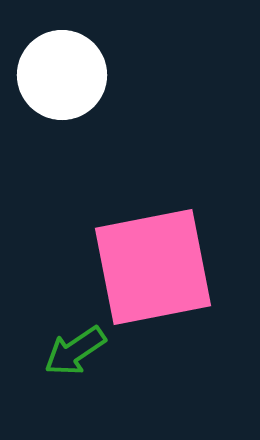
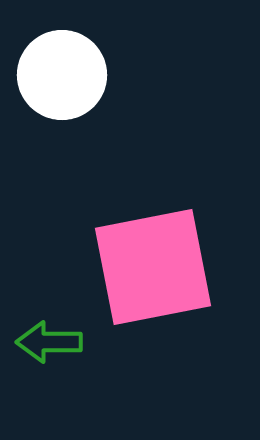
green arrow: moved 26 px left, 9 px up; rotated 34 degrees clockwise
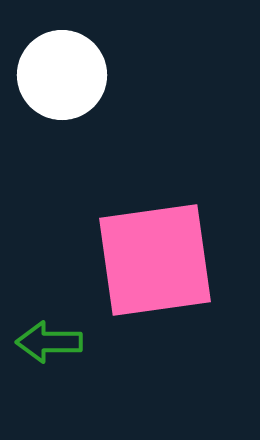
pink square: moved 2 px right, 7 px up; rotated 3 degrees clockwise
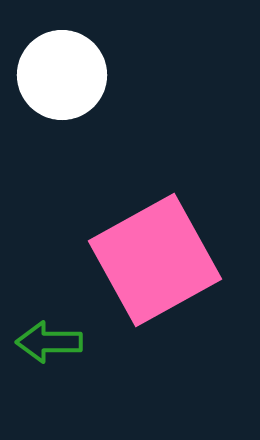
pink square: rotated 21 degrees counterclockwise
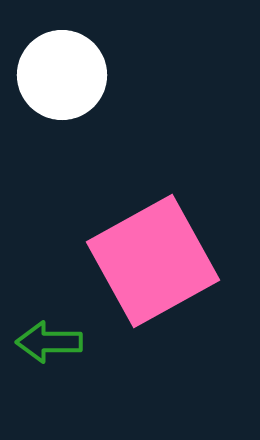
pink square: moved 2 px left, 1 px down
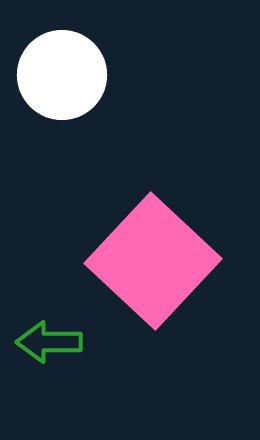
pink square: rotated 18 degrees counterclockwise
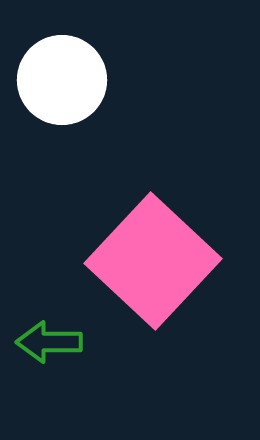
white circle: moved 5 px down
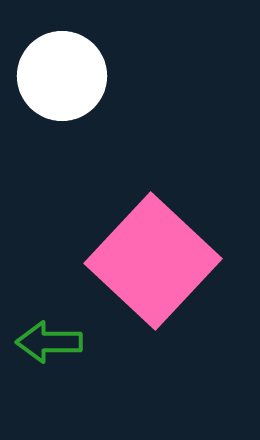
white circle: moved 4 px up
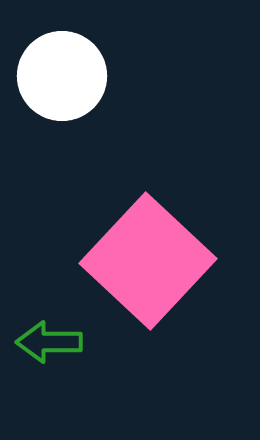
pink square: moved 5 px left
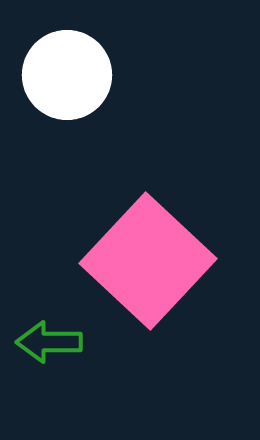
white circle: moved 5 px right, 1 px up
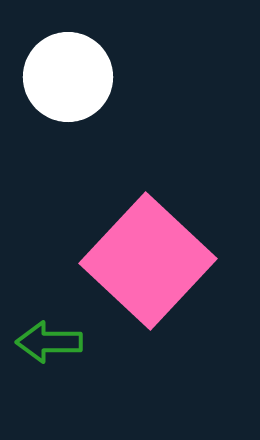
white circle: moved 1 px right, 2 px down
